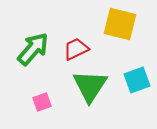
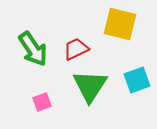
green arrow: rotated 105 degrees clockwise
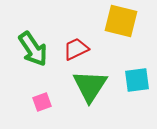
yellow square: moved 1 px right, 3 px up
cyan square: rotated 12 degrees clockwise
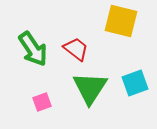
red trapezoid: rotated 64 degrees clockwise
cyan square: moved 2 px left, 3 px down; rotated 12 degrees counterclockwise
green triangle: moved 2 px down
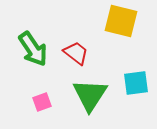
red trapezoid: moved 4 px down
cyan square: moved 1 px right; rotated 12 degrees clockwise
green triangle: moved 7 px down
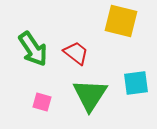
pink square: rotated 36 degrees clockwise
